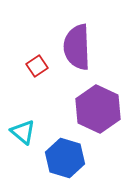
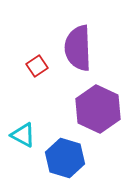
purple semicircle: moved 1 px right, 1 px down
cyan triangle: moved 3 px down; rotated 12 degrees counterclockwise
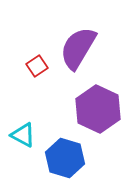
purple semicircle: rotated 33 degrees clockwise
